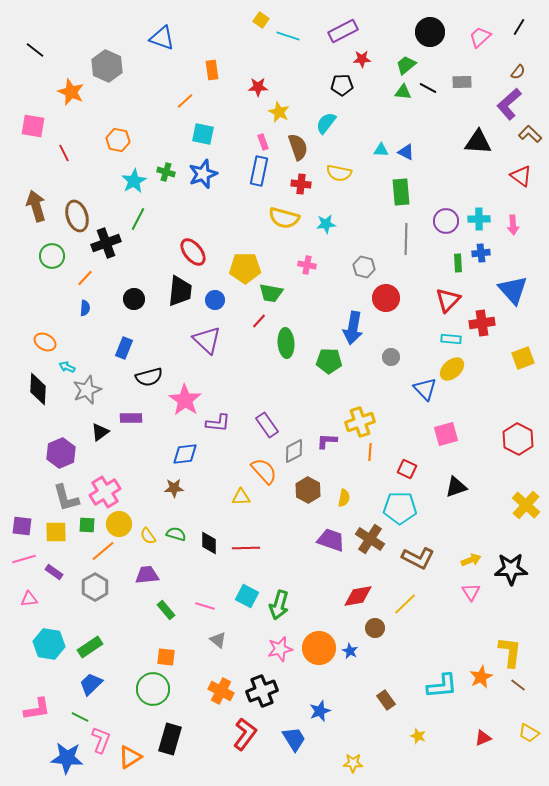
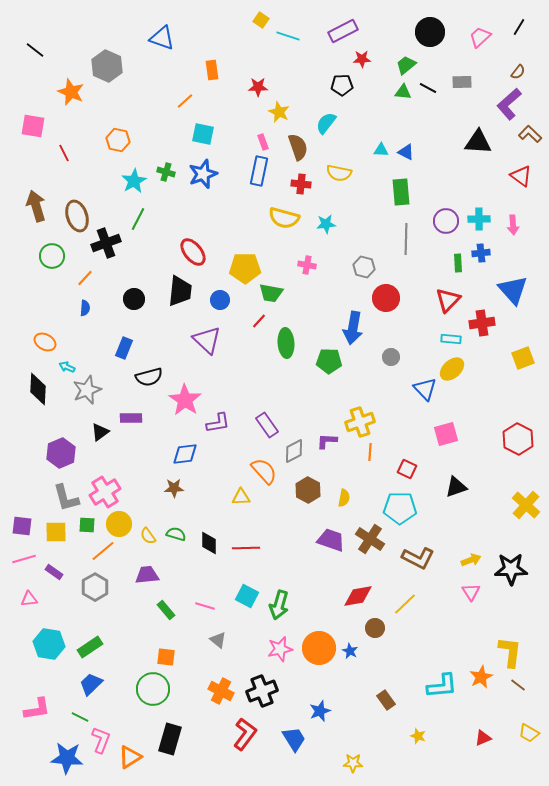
blue circle at (215, 300): moved 5 px right
purple L-shape at (218, 423): rotated 15 degrees counterclockwise
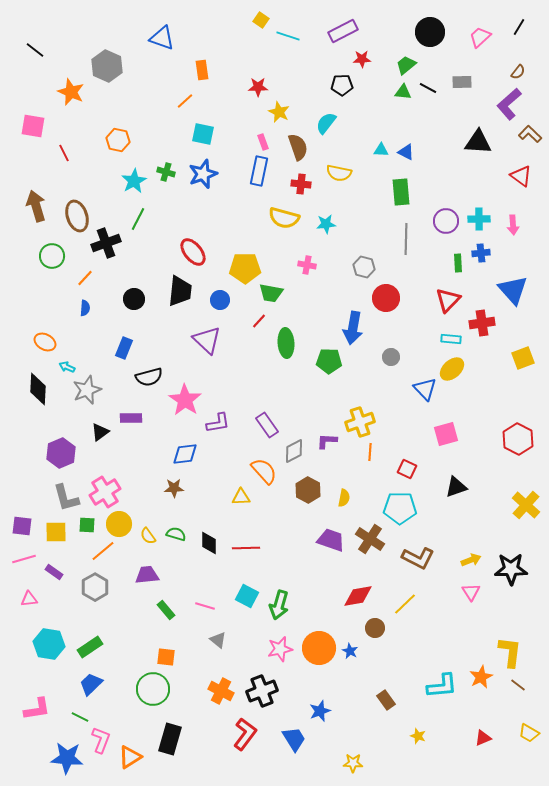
orange rectangle at (212, 70): moved 10 px left
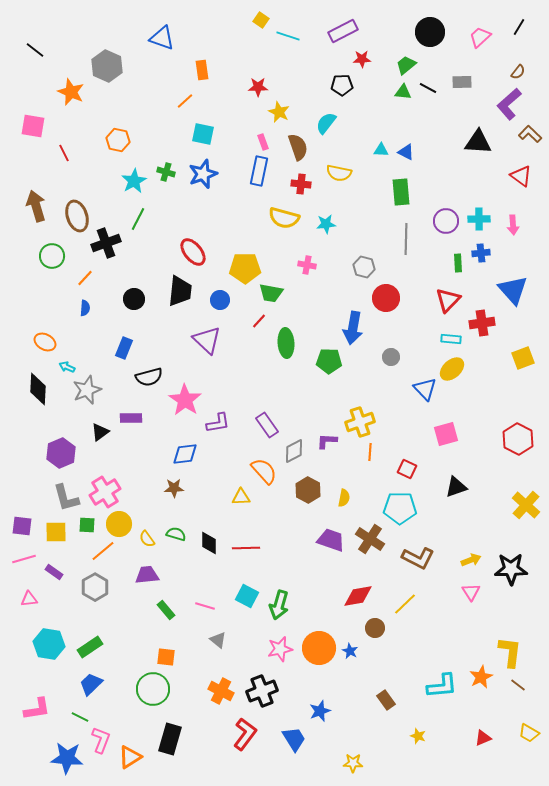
yellow semicircle at (148, 536): moved 1 px left, 3 px down
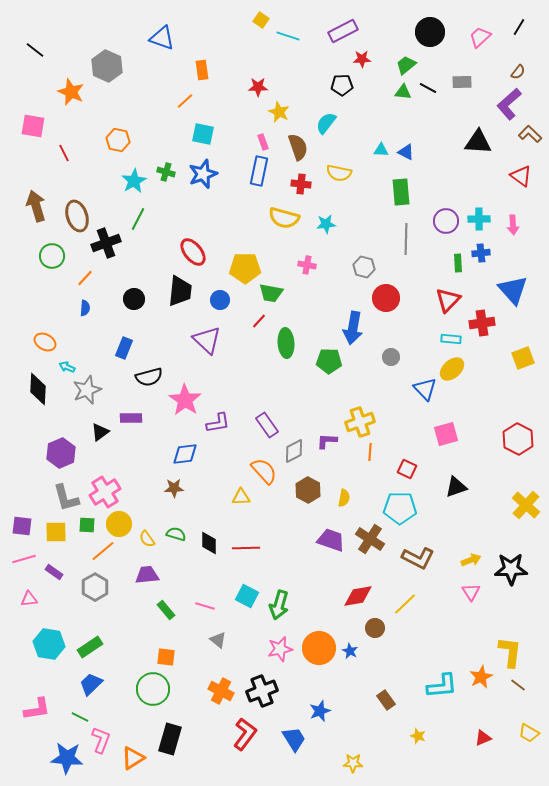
orange triangle at (130, 757): moved 3 px right, 1 px down
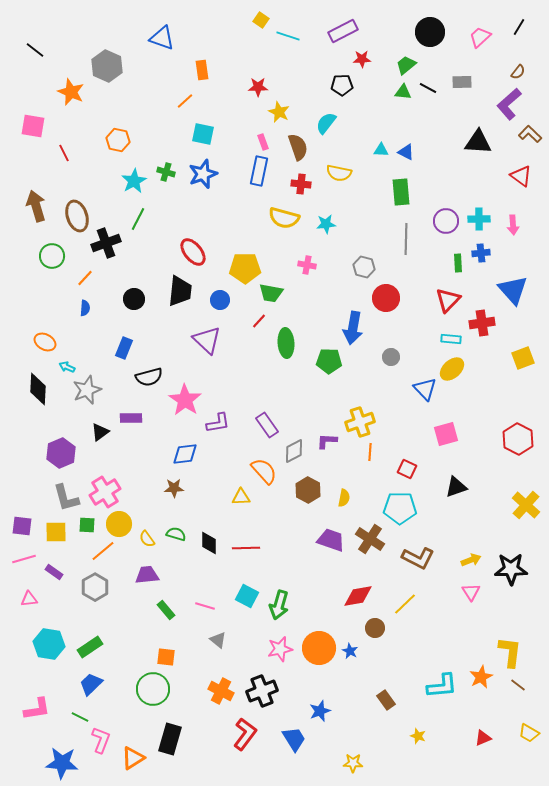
blue star at (67, 758): moved 5 px left, 5 px down
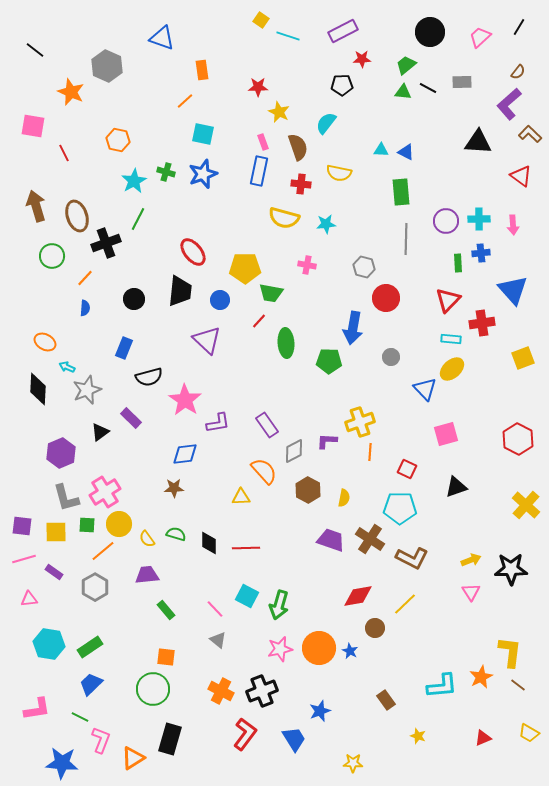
purple rectangle at (131, 418): rotated 45 degrees clockwise
brown L-shape at (418, 558): moved 6 px left
pink line at (205, 606): moved 10 px right, 3 px down; rotated 30 degrees clockwise
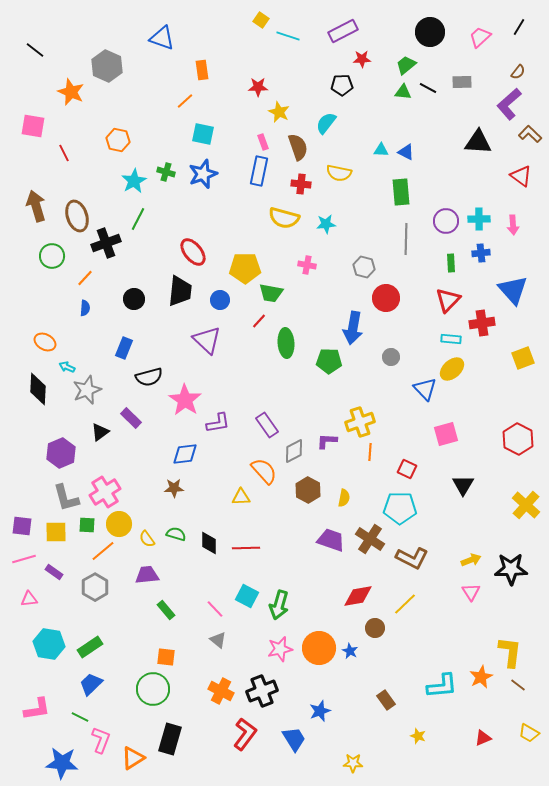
green rectangle at (458, 263): moved 7 px left
black triangle at (456, 487): moved 7 px right, 2 px up; rotated 40 degrees counterclockwise
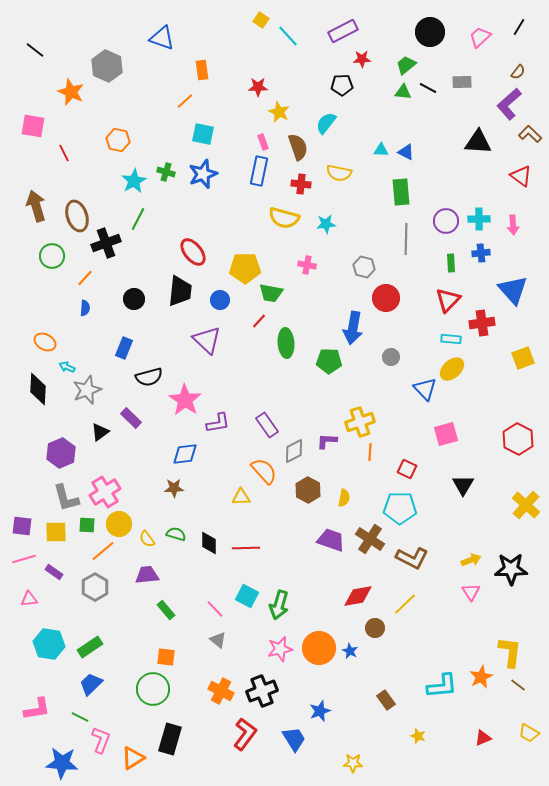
cyan line at (288, 36): rotated 30 degrees clockwise
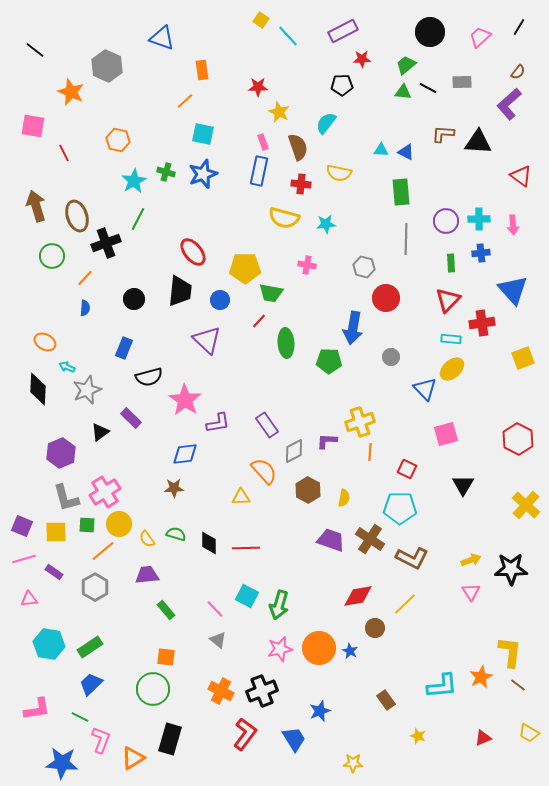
brown L-shape at (530, 134): moved 87 px left; rotated 40 degrees counterclockwise
purple square at (22, 526): rotated 15 degrees clockwise
